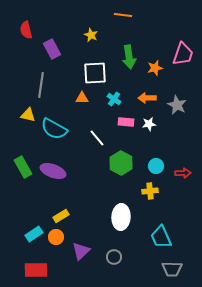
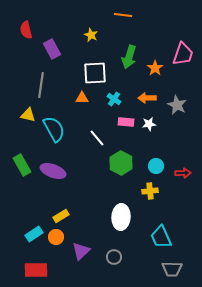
green arrow: rotated 25 degrees clockwise
orange star: rotated 21 degrees counterclockwise
cyan semicircle: rotated 148 degrees counterclockwise
green rectangle: moved 1 px left, 2 px up
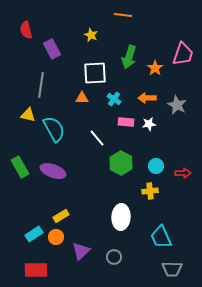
green rectangle: moved 2 px left, 2 px down
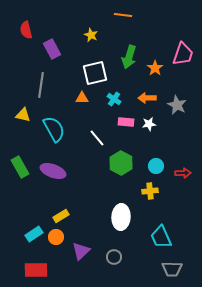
white square: rotated 10 degrees counterclockwise
yellow triangle: moved 5 px left
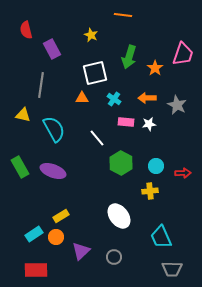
white ellipse: moved 2 px left, 1 px up; rotated 40 degrees counterclockwise
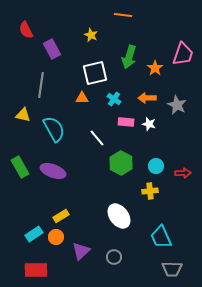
red semicircle: rotated 12 degrees counterclockwise
white star: rotated 24 degrees clockwise
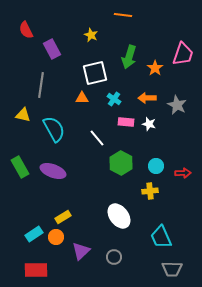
yellow rectangle: moved 2 px right, 1 px down
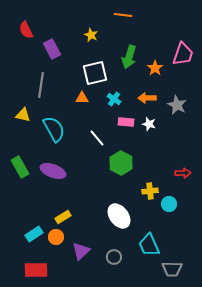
cyan circle: moved 13 px right, 38 px down
cyan trapezoid: moved 12 px left, 8 px down
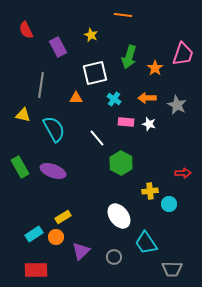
purple rectangle: moved 6 px right, 2 px up
orange triangle: moved 6 px left
cyan trapezoid: moved 3 px left, 2 px up; rotated 10 degrees counterclockwise
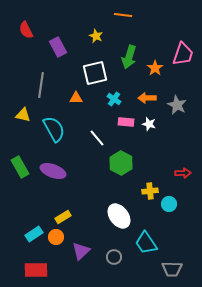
yellow star: moved 5 px right, 1 px down
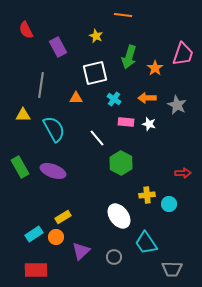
yellow triangle: rotated 14 degrees counterclockwise
yellow cross: moved 3 px left, 4 px down
